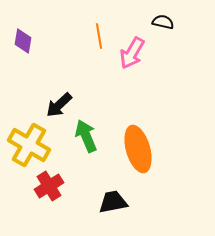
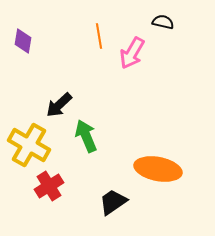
orange ellipse: moved 20 px right, 20 px down; rotated 63 degrees counterclockwise
black trapezoid: rotated 24 degrees counterclockwise
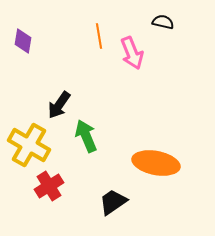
pink arrow: rotated 52 degrees counterclockwise
black arrow: rotated 12 degrees counterclockwise
orange ellipse: moved 2 px left, 6 px up
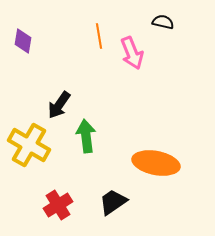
green arrow: rotated 16 degrees clockwise
red cross: moved 9 px right, 19 px down
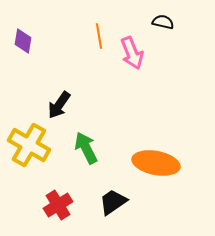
green arrow: moved 12 px down; rotated 20 degrees counterclockwise
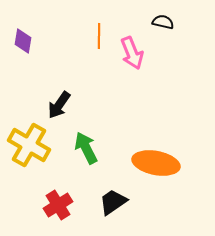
orange line: rotated 10 degrees clockwise
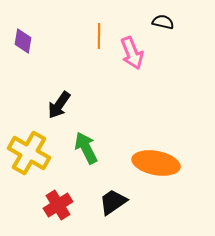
yellow cross: moved 8 px down
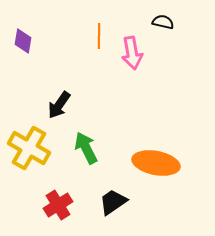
pink arrow: rotated 12 degrees clockwise
yellow cross: moved 5 px up
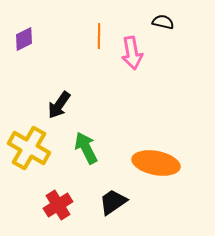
purple diamond: moved 1 px right, 2 px up; rotated 55 degrees clockwise
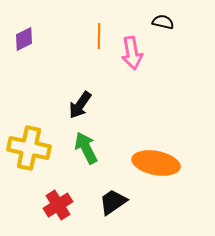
black arrow: moved 21 px right
yellow cross: rotated 18 degrees counterclockwise
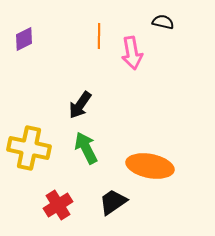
orange ellipse: moved 6 px left, 3 px down
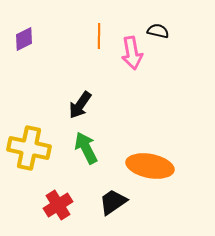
black semicircle: moved 5 px left, 9 px down
